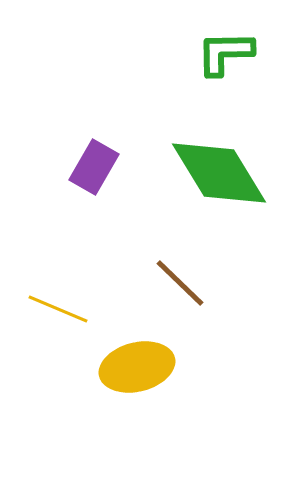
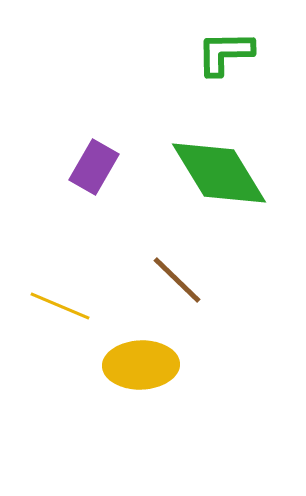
brown line: moved 3 px left, 3 px up
yellow line: moved 2 px right, 3 px up
yellow ellipse: moved 4 px right, 2 px up; rotated 12 degrees clockwise
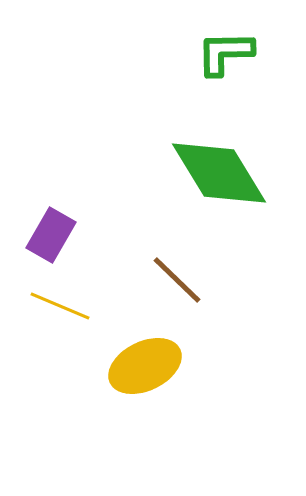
purple rectangle: moved 43 px left, 68 px down
yellow ellipse: moved 4 px right, 1 px down; rotated 24 degrees counterclockwise
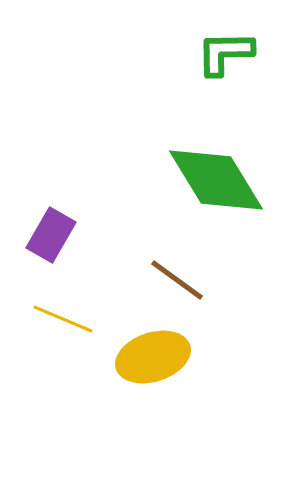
green diamond: moved 3 px left, 7 px down
brown line: rotated 8 degrees counterclockwise
yellow line: moved 3 px right, 13 px down
yellow ellipse: moved 8 px right, 9 px up; rotated 8 degrees clockwise
